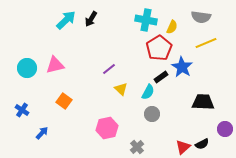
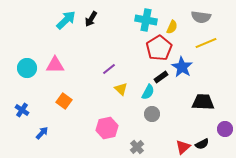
pink triangle: rotated 12 degrees clockwise
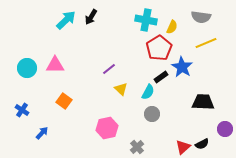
black arrow: moved 2 px up
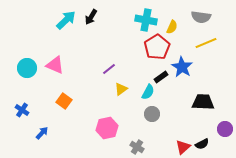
red pentagon: moved 2 px left, 1 px up
pink triangle: rotated 24 degrees clockwise
yellow triangle: rotated 40 degrees clockwise
gray cross: rotated 16 degrees counterclockwise
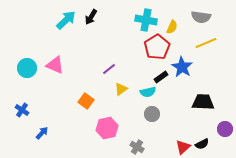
cyan semicircle: rotated 49 degrees clockwise
orange square: moved 22 px right
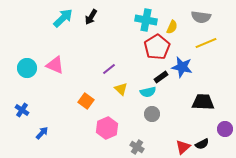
cyan arrow: moved 3 px left, 2 px up
blue star: rotated 20 degrees counterclockwise
yellow triangle: rotated 40 degrees counterclockwise
pink hexagon: rotated 10 degrees counterclockwise
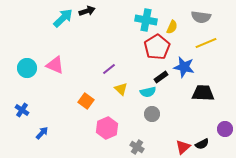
black arrow: moved 4 px left, 6 px up; rotated 140 degrees counterclockwise
blue star: moved 2 px right
black trapezoid: moved 9 px up
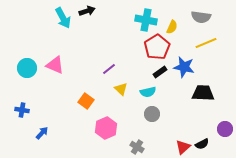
cyan arrow: rotated 105 degrees clockwise
black rectangle: moved 1 px left, 5 px up
blue cross: rotated 24 degrees counterclockwise
pink hexagon: moved 1 px left
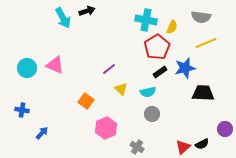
blue star: moved 1 px right, 1 px down; rotated 25 degrees counterclockwise
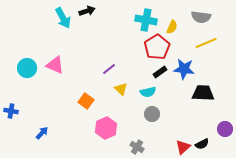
blue star: moved 1 px left, 1 px down; rotated 20 degrees clockwise
blue cross: moved 11 px left, 1 px down
